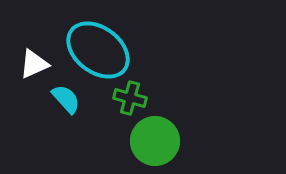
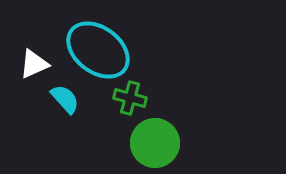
cyan semicircle: moved 1 px left
green circle: moved 2 px down
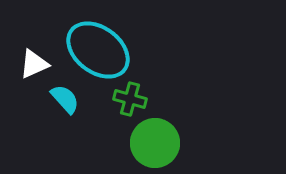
green cross: moved 1 px down
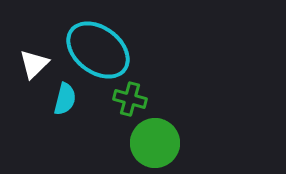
white triangle: rotated 20 degrees counterclockwise
cyan semicircle: rotated 56 degrees clockwise
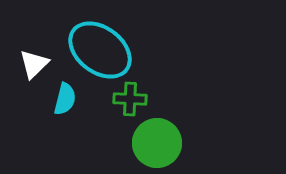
cyan ellipse: moved 2 px right
green cross: rotated 12 degrees counterclockwise
green circle: moved 2 px right
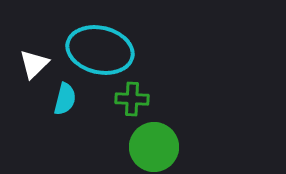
cyan ellipse: rotated 24 degrees counterclockwise
green cross: moved 2 px right
green circle: moved 3 px left, 4 px down
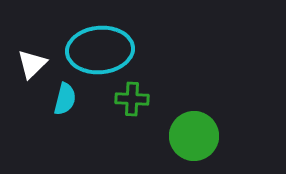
cyan ellipse: rotated 18 degrees counterclockwise
white triangle: moved 2 px left
green circle: moved 40 px right, 11 px up
